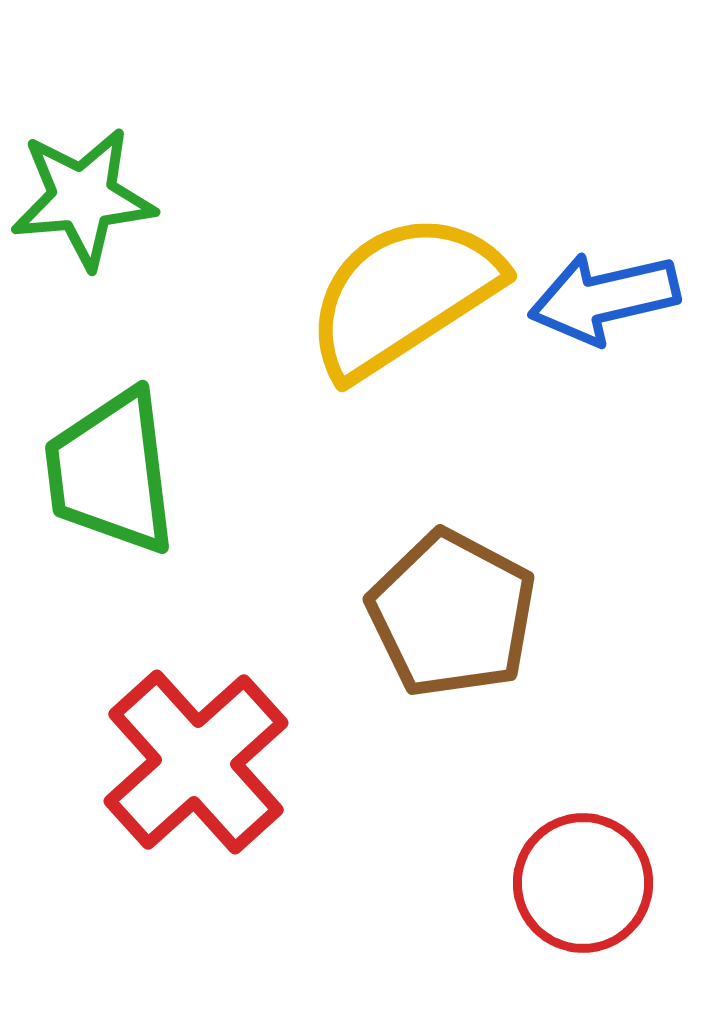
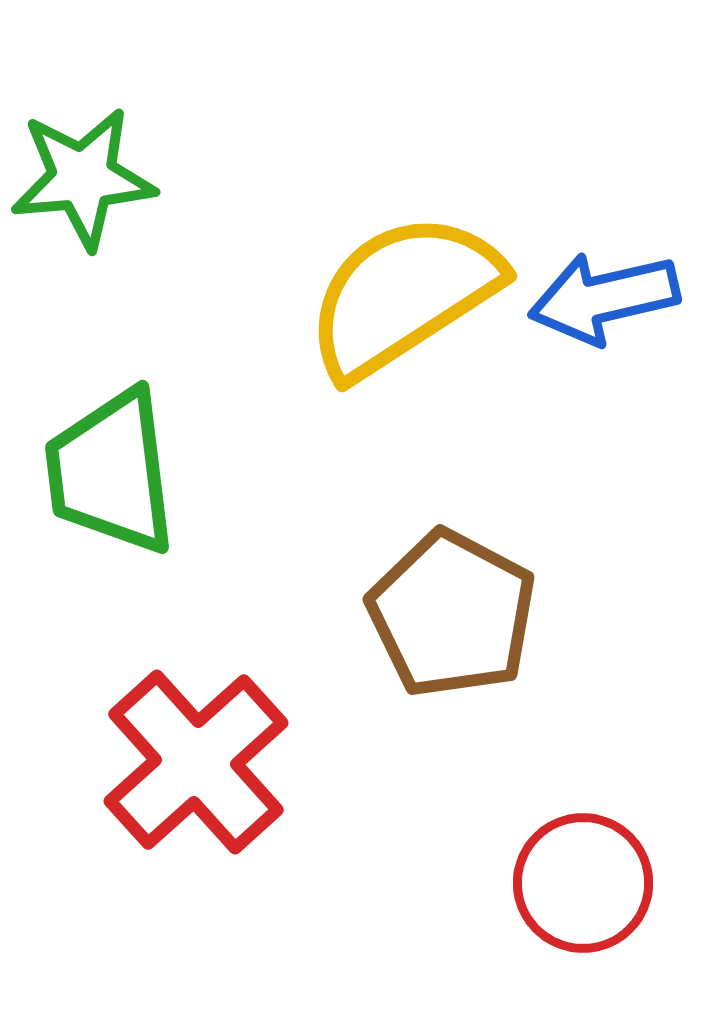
green star: moved 20 px up
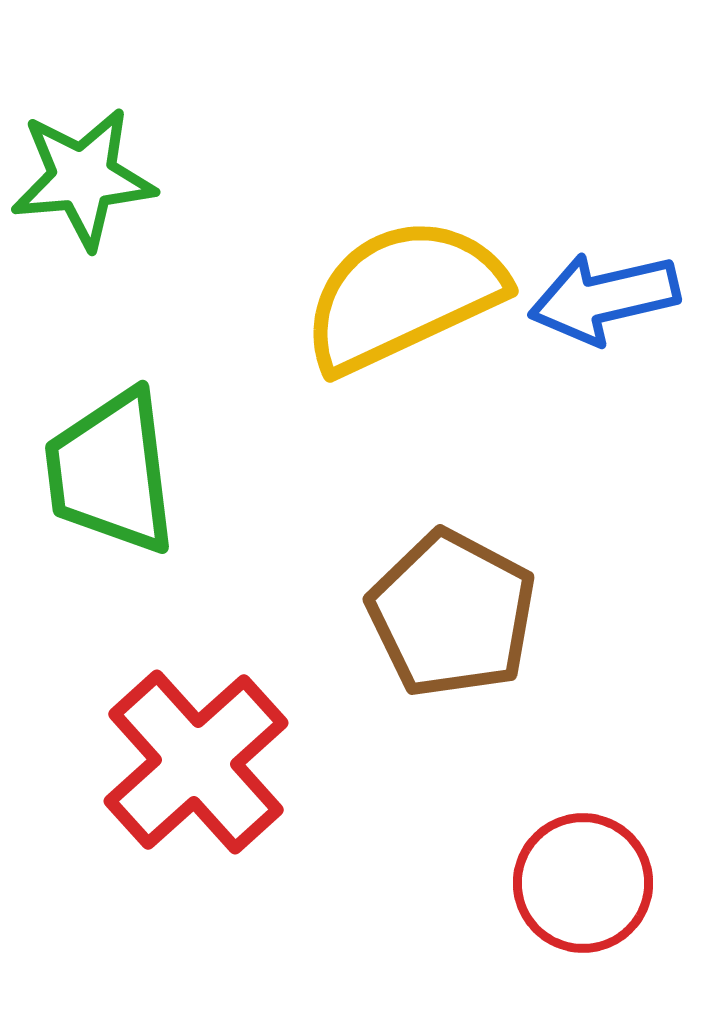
yellow semicircle: rotated 8 degrees clockwise
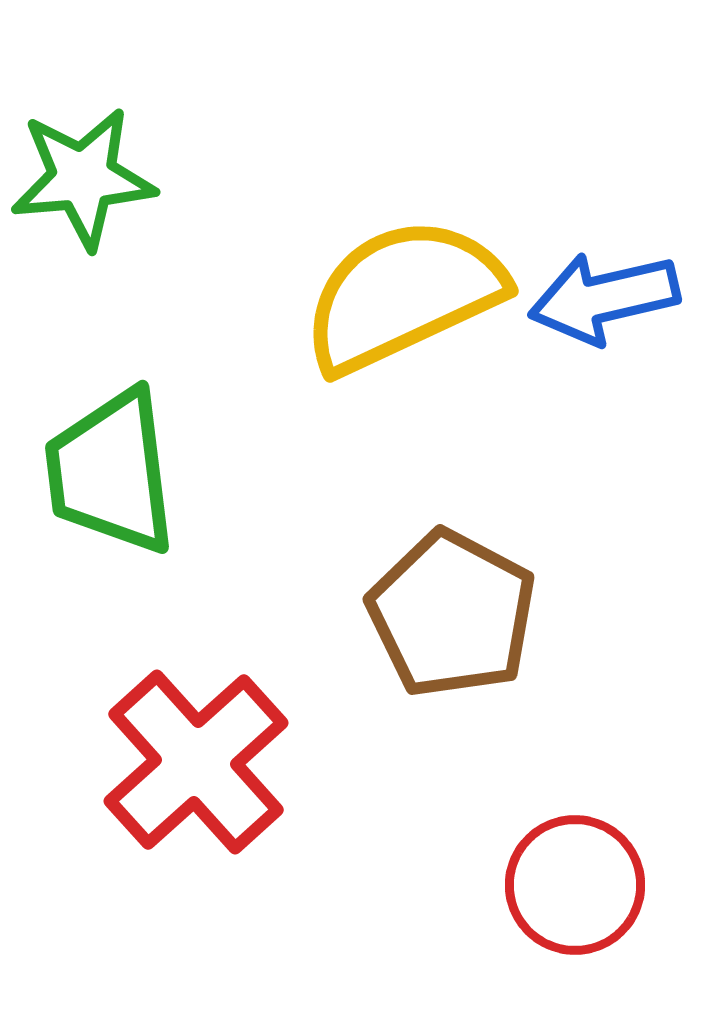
red circle: moved 8 px left, 2 px down
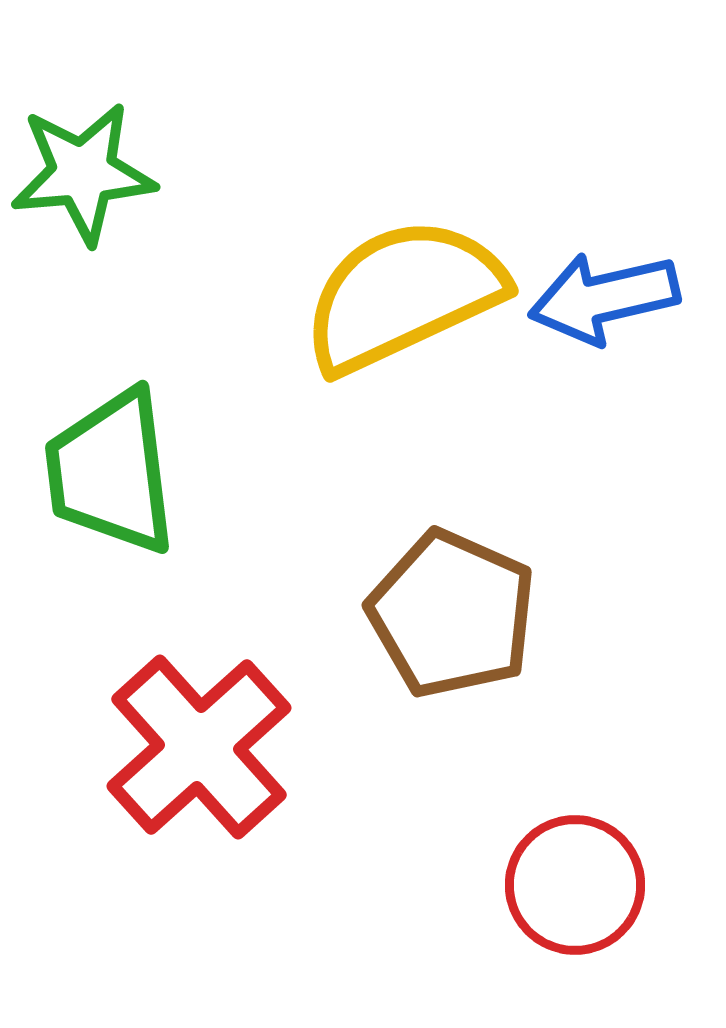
green star: moved 5 px up
brown pentagon: rotated 4 degrees counterclockwise
red cross: moved 3 px right, 15 px up
